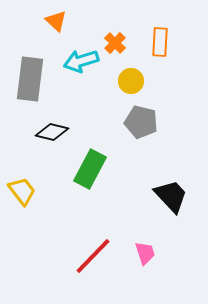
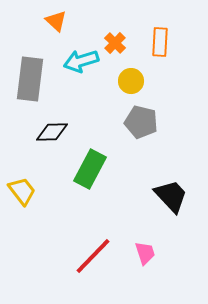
black diamond: rotated 16 degrees counterclockwise
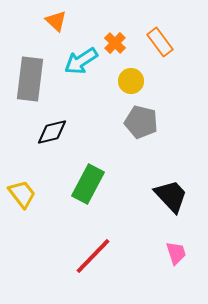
orange rectangle: rotated 40 degrees counterclockwise
cyan arrow: rotated 16 degrees counterclockwise
black diamond: rotated 12 degrees counterclockwise
green rectangle: moved 2 px left, 15 px down
yellow trapezoid: moved 3 px down
pink trapezoid: moved 31 px right
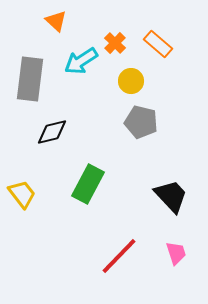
orange rectangle: moved 2 px left, 2 px down; rotated 12 degrees counterclockwise
red line: moved 26 px right
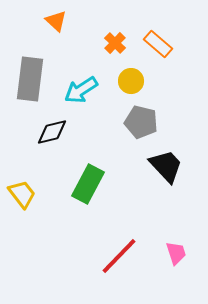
cyan arrow: moved 29 px down
black trapezoid: moved 5 px left, 30 px up
